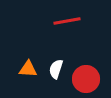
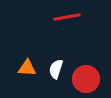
red line: moved 4 px up
orange triangle: moved 1 px left, 1 px up
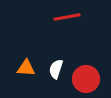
orange triangle: moved 1 px left
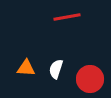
red circle: moved 4 px right
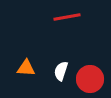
white semicircle: moved 5 px right, 2 px down
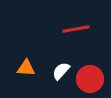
red line: moved 9 px right, 12 px down
white semicircle: rotated 24 degrees clockwise
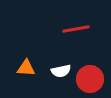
white semicircle: rotated 144 degrees counterclockwise
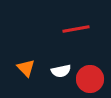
orange triangle: rotated 42 degrees clockwise
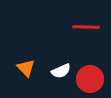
red line: moved 10 px right, 2 px up; rotated 12 degrees clockwise
white semicircle: rotated 12 degrees counterclockwise
